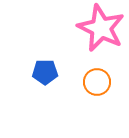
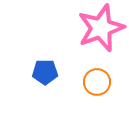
pink star: rotated 27 degrees clockwise
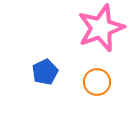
blue pentagon: rotated 25 degrees counterclockwise
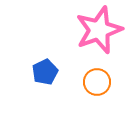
pink star: moved 2 px left, 2 px down
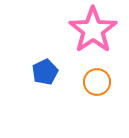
pink star: moved 6 px left; rotated 15 degrees counterclockwise
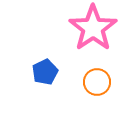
pink star: moved 2 px up
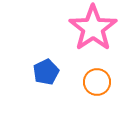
blue pentagon: moved 1 px right
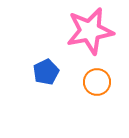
pink star: moved 3 px left, 3 px down; rotated 24 degrees clockwise
